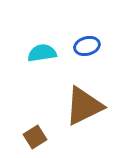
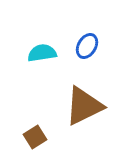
blue ellipse: rotated 45 degrees counterclockwise
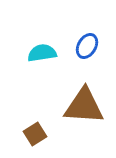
brown triangle: rotated 30 degrees clockwise
brown square: moved 3 px up
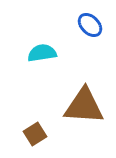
blue ellipse: moved 3 px right, 21 px up; rotated 75 degrees counterclockwise
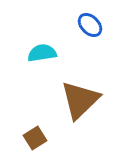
brown triangle: moved 4 px left, 6 px up; rotated 48 degrees counterclockwise
brown square: moved 4 px down
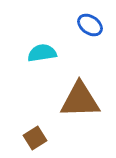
blue ellipse: rotated 10 degrees counterclockwise
brown triangle: rotated 42 degrees clockwise
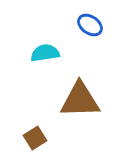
cyan semicircle: moved 3 px right
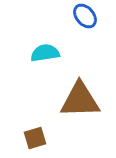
blue ellipse: moved 5 px left, 9 px up; rotated 15 degrees clockwise
brown square: rotated 15 degrees clockwise
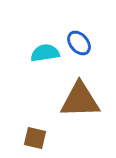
blue ellipse: moved 6 px left, 27 px down
brown square: rotated 30 degrees clockwise
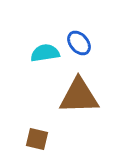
brown triangle: moved 1 px left, 4 px up
brown square: moved 2 px right, 1 px down
